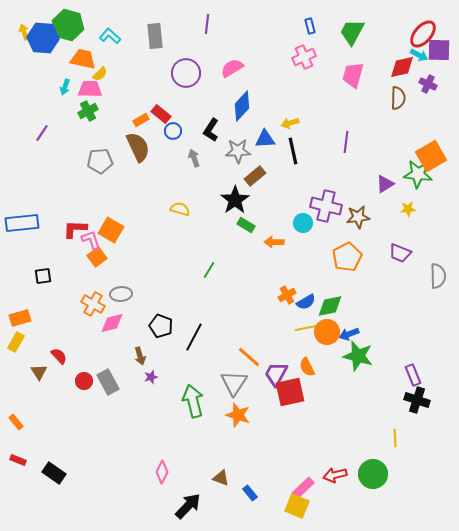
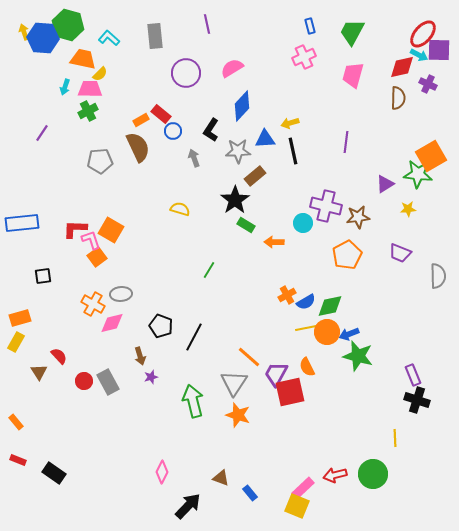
purple line at (207, 24): rotated 18 degrees counterclockwise
cyan L-shape at (110, 36): moved 1 px left, 2 px down
orange pentagon at (347, 257): moved 2 px up
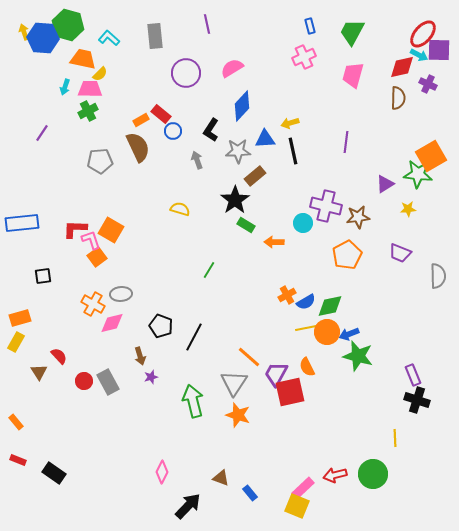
gray arrow at (194, 158): moved 3 px right, 2 px down
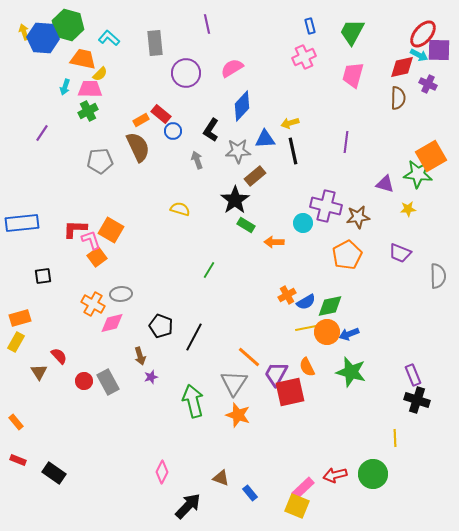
gray rectangle at (155, 36): moved 7 px down
purple triangle at (385, 184): rotated 48 degrees clockwise
green star at (358, 356): moved 7 px left, 16 px down
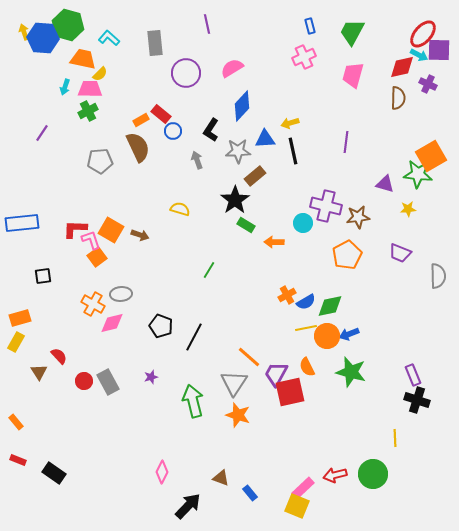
orange circle at (327, 332): moved 4 px down
brown arrow at (140, 356): moved 121 px up; rotated 54 degrees counterclockwise
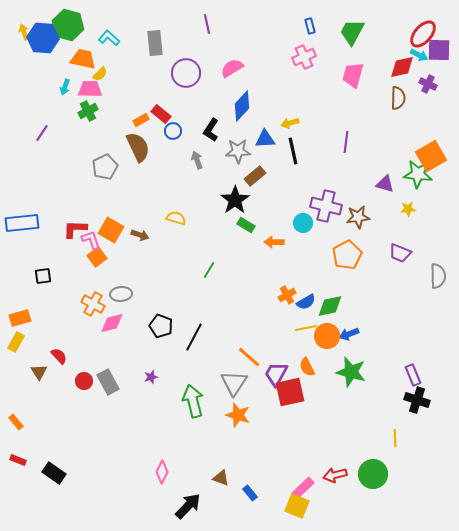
gray pentagon at (100, 161): moved 5 px right, 6 px down; rotated 20 degrees counterclockwise
yellow semicircle at (180, 209): moved 4 px left, 9 px down
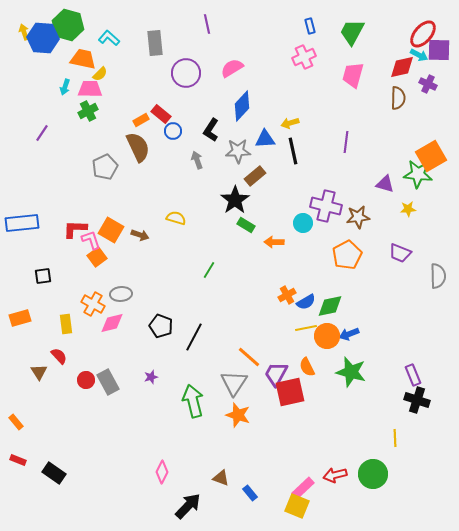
yellow rectangle at (16, 342): moved 50 px right, 18 px up; rotated 36 degrees counterclockwise
red circle at (84, 381): moved 2 px right, 1 px up
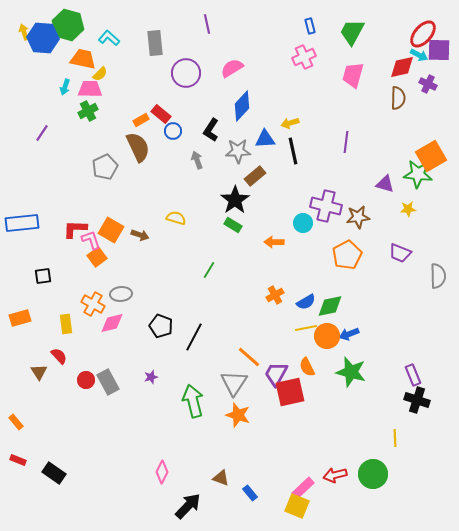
green rectangle at (246, 225): moved 13 px left
orange cross at (287, 295): moved 12 px left
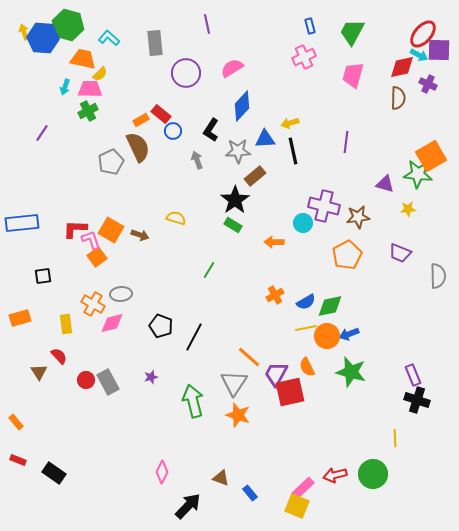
gray pentagon at (105, 167): moved 6 px right, 5 px up
purple cross at (326, 206): moved 2 px left
